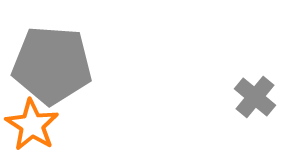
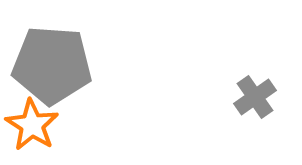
gray cross: rotated 15 degrees clockwise
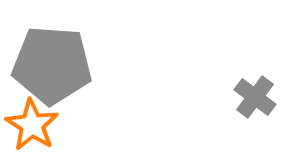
gray cross: rotated 18 degrees counterclockwise
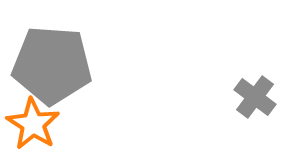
orange star: moved 1 px right, 1 px up
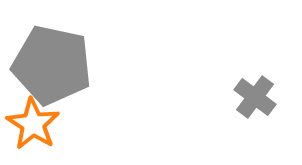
gray pentagon: rotated 8 degrees clockwise
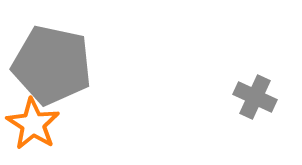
gray cross: rotated 12 degrees counterclockwise
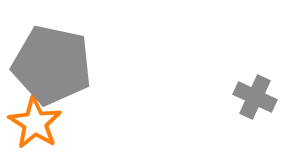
orange star: moved 2 px right, 1 px up
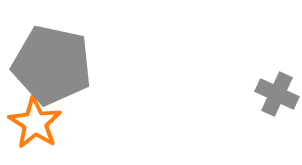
gray cross: moved 22 px right, 3 px up
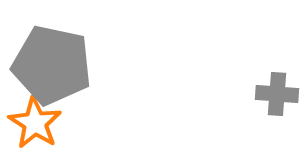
gray cross: rotated 21 degrees counterclockwise
